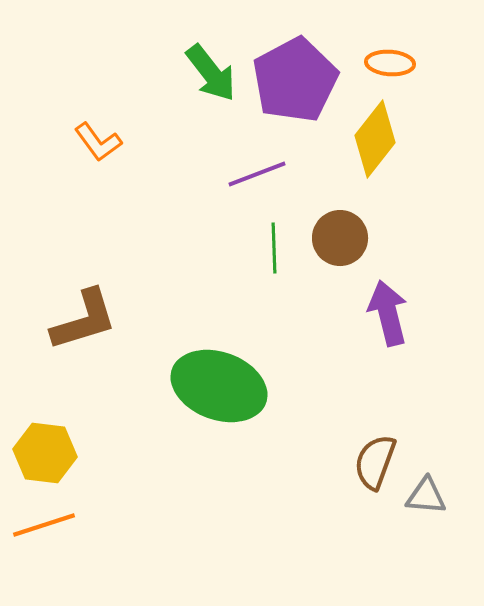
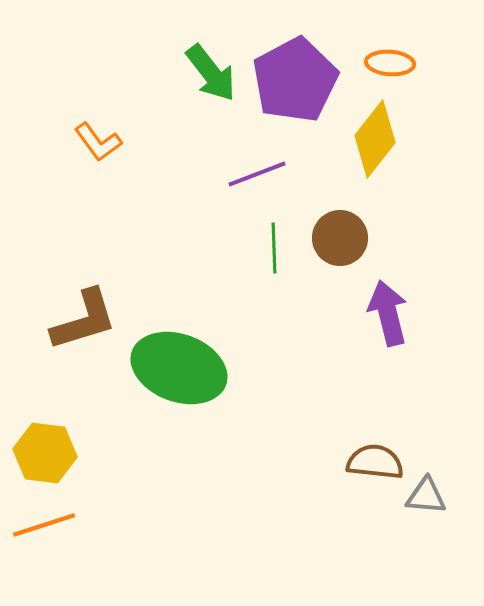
green ellipse: moved 40 px left, 18 px up
brown semicircle: rotated 76 degrees clockwise
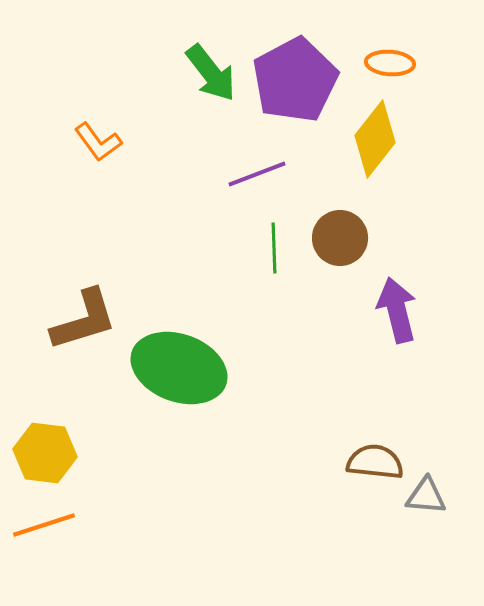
purple arrow: moved 9 px right, 3 px up
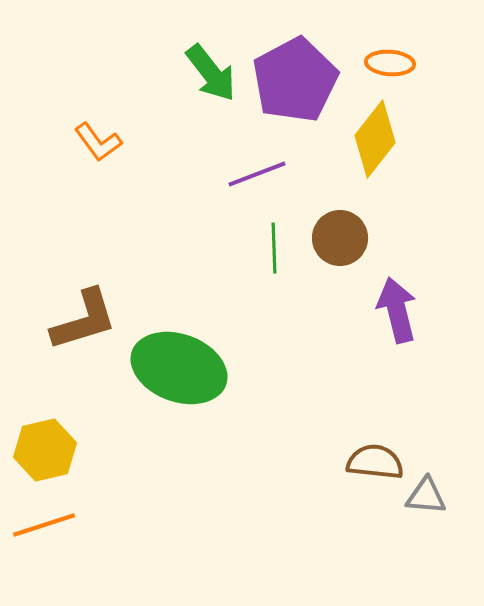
yellow hexagon: moved 3 px up; rotated 20 degrees counterclockwise
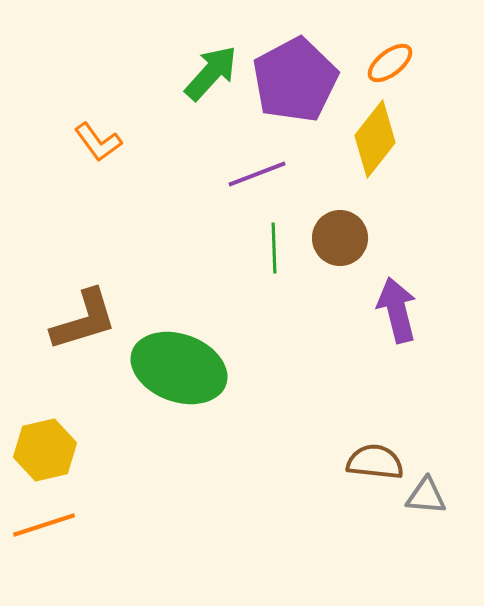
orange ellipse: rotated 42 degrees counterclockwise
green arrow: rotated 100 degrees counterclockwise
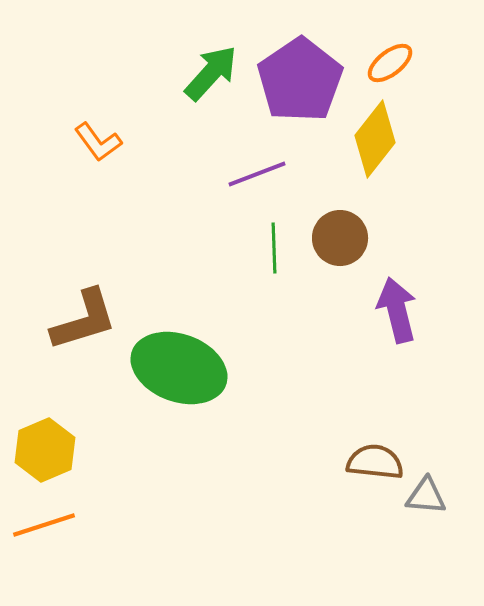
purple pentagon: moved 5 px right; rotated 6 degrees counterclockwise
yellow hexagon: rotated 10 degrees counterclockwise
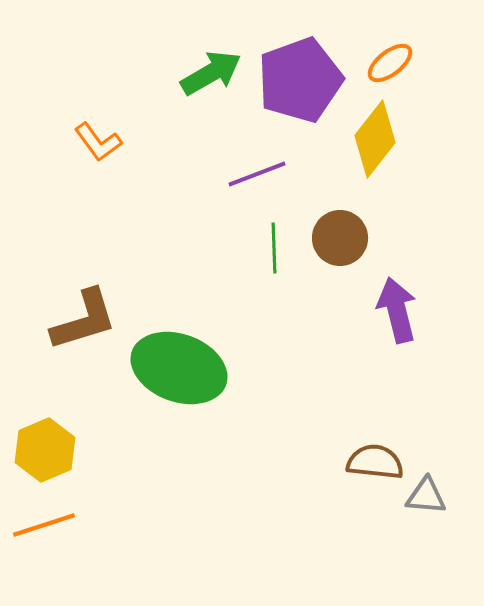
green arrow: rotated 18 degrees clockwise
purple pentagon: rotated 14 degrees clockwise
